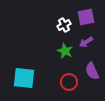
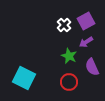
purple square: moved 4 px down; rotated 18 degrees counterclockwise
white cross: rotated 16 degrees counterclockwise
green star: moved 4 px right, 5 px down
purple semicircle: moved 4 px up
cyan square: rotated 20 degrees clockwise
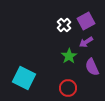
green star: rotated 14 degrees clockwise
red circle: moved 1 px left, 6 px down
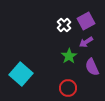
cyan square: moved 3 px left, 4 px up; rotated 15 degrees clockwise
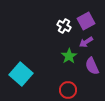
white cross: moved 1 px down; rotated 16 degrees counterclockwise
purple semicircle: moved 1 px up
red circle: moved 2 px down
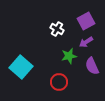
white cross: moved 7 px left, 3 px down
green star: rotated 21 degrees clockwise
cyan square: moved 7 px up
red circle: moved 9 px left, 8 px up
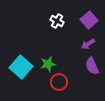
purple square: moved 3 px right, 1 px up; rotated 12 degrees counterclockwise
white cross: moved 8 px up
purple arrow: moved 2 px right, 2 px down
green star: moved 21 px left, 8 px down
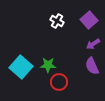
purple arrow: moved 5 px right
green star: moved 1 px down; rotated 14 degrees clockwise
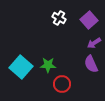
white cross: moved 2 px right, 3 px up
purple arrow: moved 1 px right, 1 px up
purple semicircle: moved 1 px left, 2 px up
red circle: moved 3 px right, 2 px down
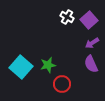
white cross: moved 8 px right, 1 px up
purple arrow: moved 2 px left
green star: rotated 14 degrees counterclockwise
